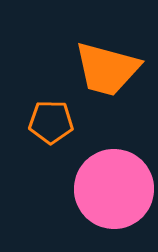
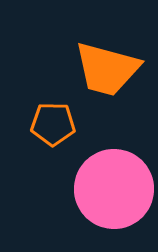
orange pentagon: moved 2 px right, 2 px down
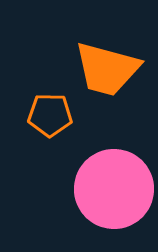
orange pentagon: moved 3 px left, 9 px up
